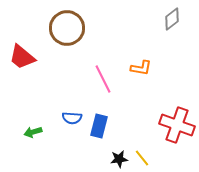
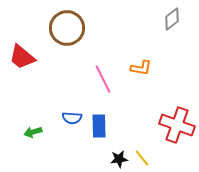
blue rectangle: rotated 15 degrees counterclockwise
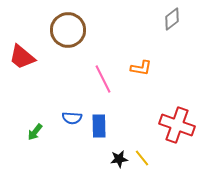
brown circle: moved 1 px right, 2 px down
green arrow: moved 2 px right; rotated 36 degrees counterclockwise
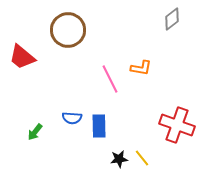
pink line: moved 7 px right
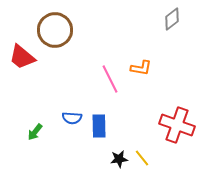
brown circle: moved 13 px left
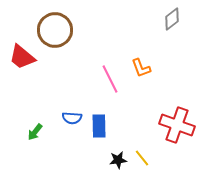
orange L-shape: rotated 60 degrees clockwise
black star: moved 1 px left, 1 px down
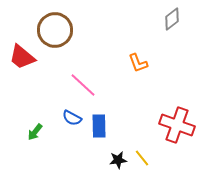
orange L-shape: moved 3 px left, 5 px up
pink line: moved 27 px left, 6 px down; rotated 20 degrees counterclockwise
blue semicircle: rotated 24 degrees clockwise
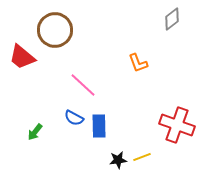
blue semicircle: moved 2 px right
yellow line: moved 1 px up; rotated 72 degrees counterclockwise
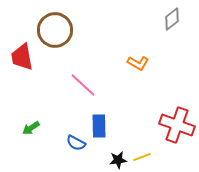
red trapezoid: rotated 40 degrees clockwise
orange L-shape: rotated 40 degrees counterclockwise
blue semicircle: moved 2 px right, 25 px down
green arrow: moved 4 px left, 4 px up; rotated 18 degrees clockwise
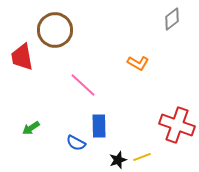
black star: rotated 12 degrees counterclockwise
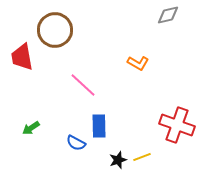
gray diamond: moved 4 px left, 4 px up; rotated 25 degrees clockwise
